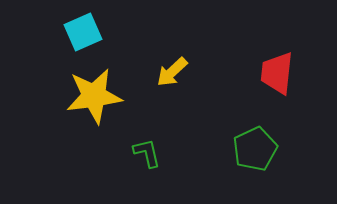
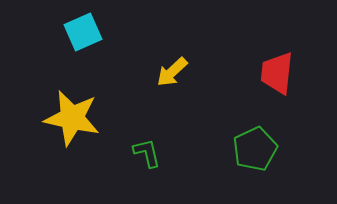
yellow star: moved 22 px left, 22 px down; rotated 20 degrees clockwise
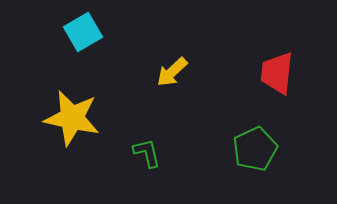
cyan square: rotated 6 degrees counterclockwise
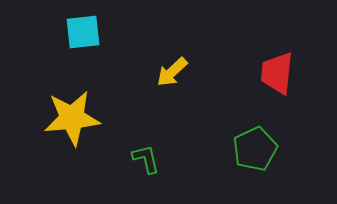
cyan square: rotated 24 degrees clockwise
yellow star: rotated 18 degrees counterclockwise
green L-shape: moved 1 px left, 6 px down
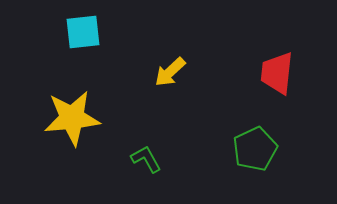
yellow arrow: moved 2 px left
green L-shape: rotated 16 degrees counterclockwise
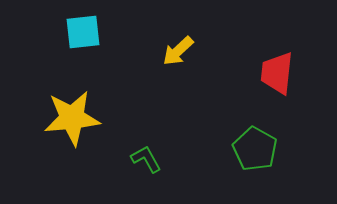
yellow arrow: moved 8 px right, 21 px up
green pentagon: rotated 18 degrees counterclockwise
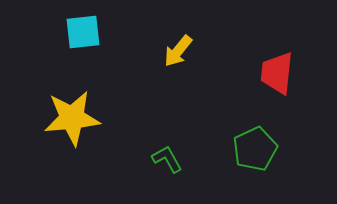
yellow arrow: rotated 8 degrees counterclockwise
green pentagon: rotated 18 degrees clockwise
green L-shape: moved 21 px right
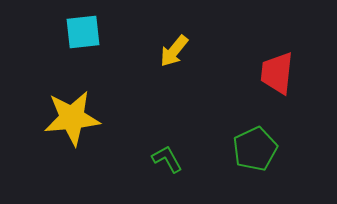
yellow arrow: moved 4 px left
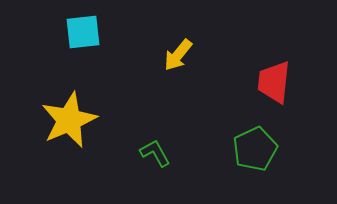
yellow arrow: moved 4 px right, 4 px down
red trapezoid: moved 3 px left, 9 px down
yellow star: moved 3 px left, 2 px down; rotated 18 degrees counterclockwise
green L-shape: moved 12 px left, 6 px up
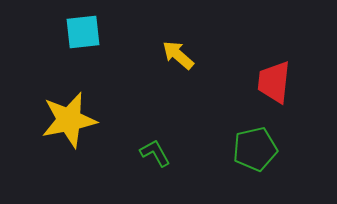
yellow arrow: rotated 92 degrees clockwise
yellow star: rotated 12 degrees clockwise
green pentagon: rotated 12 degrees clockwise
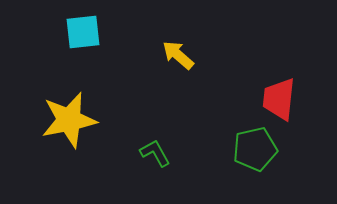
red trapezoid: moved 5 px right, 17 px down
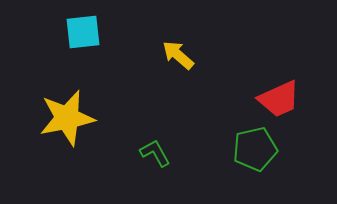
red trapezoid: rotated 120 degrees counterclockwise
yellow star: moved 2 px left, 2 px up
